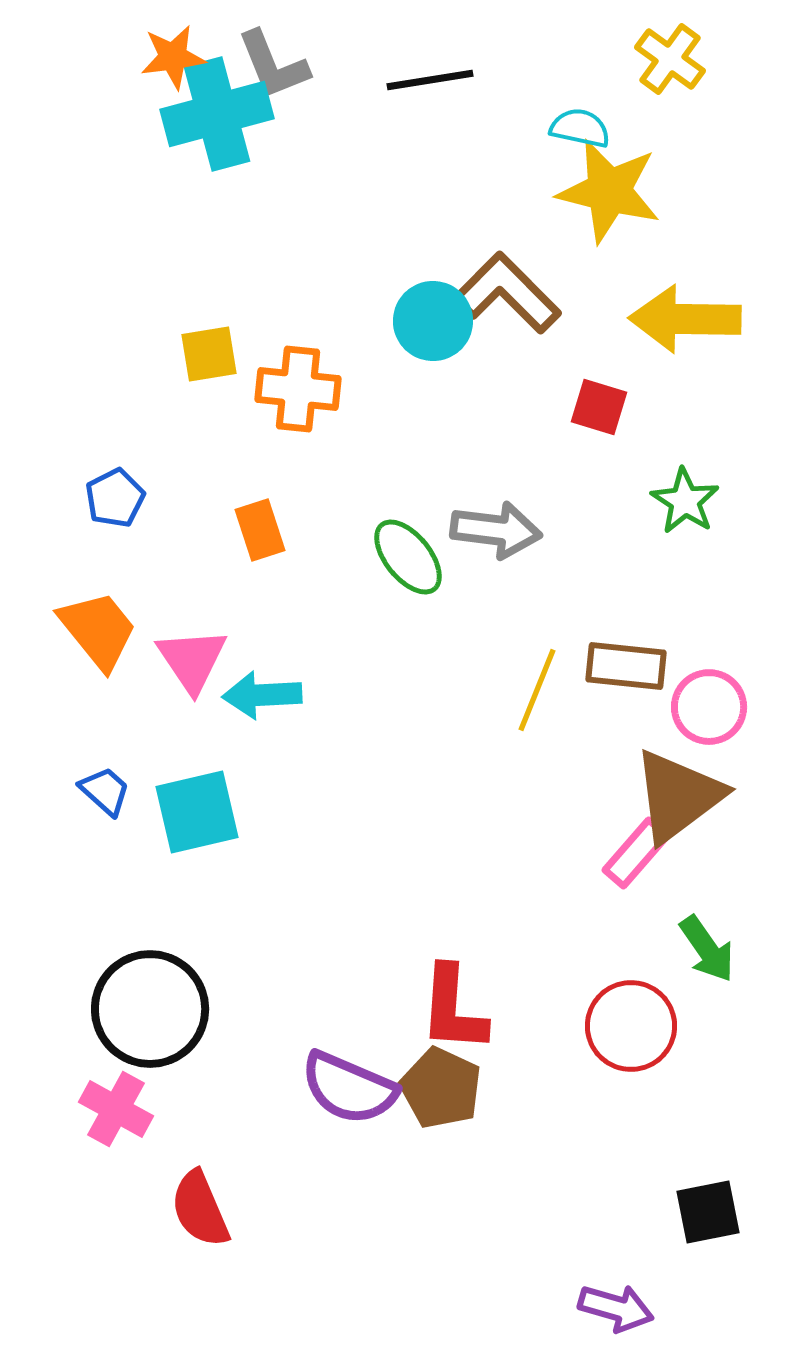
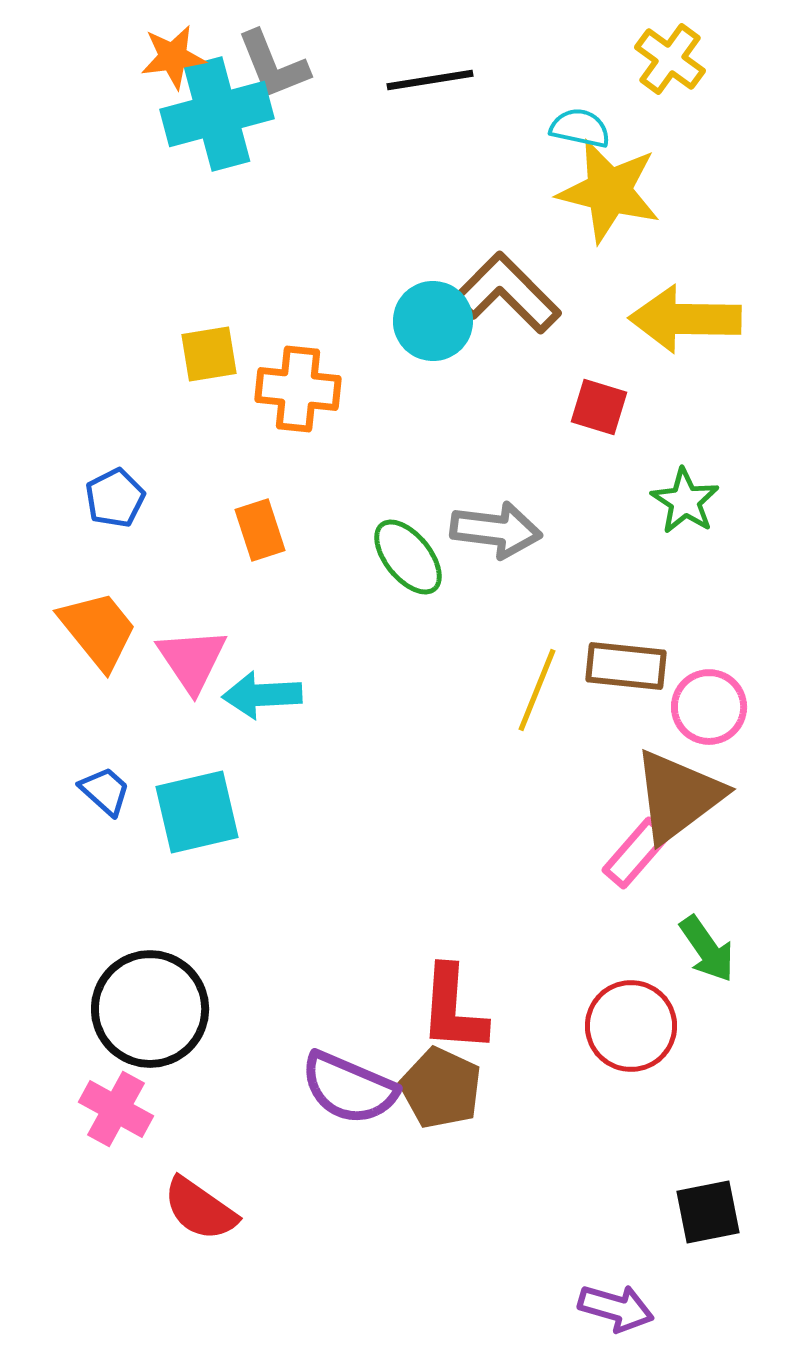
red semicircle: rotated 32 degrees counterclockwise
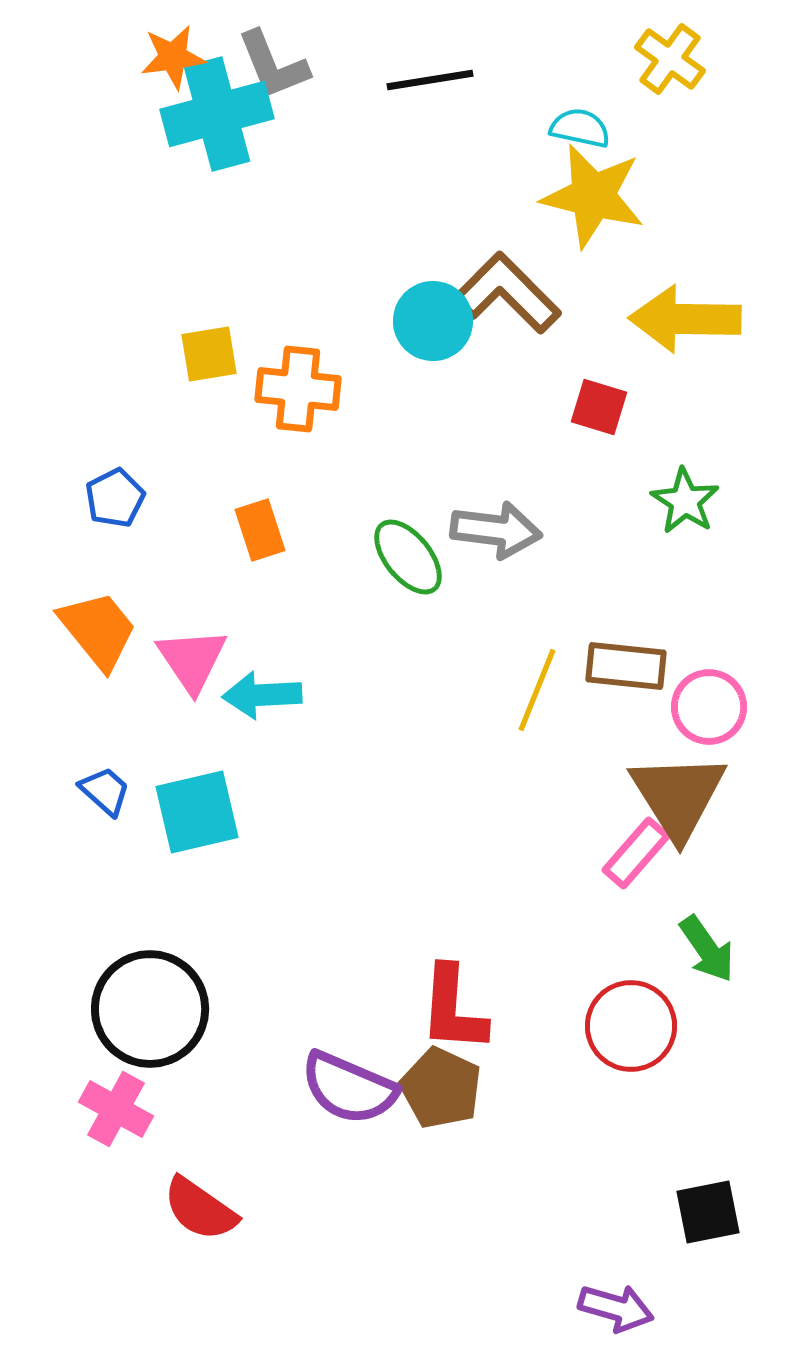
yellow star: moved 16 px left, 5 px down
brown triangle: rotated 25 degrees counterclockwise
